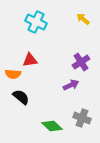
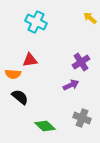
yellow arrow: moved 7 px right, 1 px up
black semicircle: moved 1 px left
green diamond: moved 7 px left
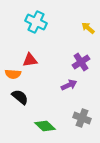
yellow arrow: moved 2 px left, 10 px down
purple arrow: moved 2 px left
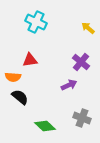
purple cross: rotated 18 degrees counterclockwise
orange semicircle: moved 3 px down
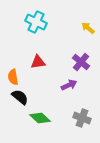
red triangle: moved 8 px right, 2 px down
orange semicircle: rotated 77 degrees clockwise
green diamond: moved 5 px left, 8 px up
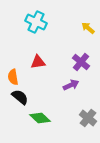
purple arrow: moved 2 px right
gray cross: moved 6 px right; rotated 18 degrees clockwise
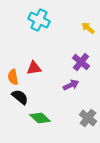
cyan cross: moved 3 px right, 2 px up
red triangle: moved 4 px left, 6 px down
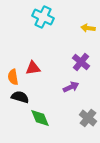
cyan cross: moved 4 px right, 3 px up
yellow arrow: rotated 32 degrees counterclockwise
red triangle: moved 1 px left
purple arrow: moved 2 px down
black semicircle: rotated 24 degrees counterclockwise
green diamond: rotated 25 degrees clockwise
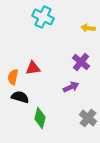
orange semicircle: rotated 21 degrees clockwise
green diamond: rotated 35 degrees clockwise
